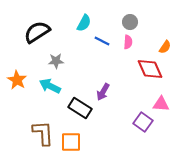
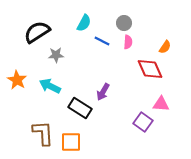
gray circle: moved 6 px left, 1 px down
gray star: moved 6 px up
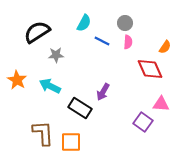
gray circle: moved 1 px right
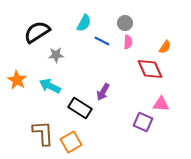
purple square: rotated 12 degrees counterclockwise
orange square: rotated 30 degrees counterclockwise
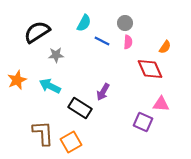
orange star: rotated 18 degrees clockwise
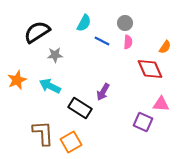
gray star: moved 1 px left
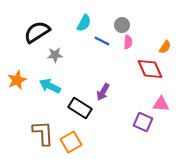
gray circle: moved 3 px left, 2 px down
